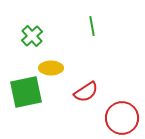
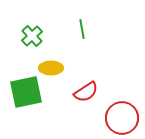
green line: moved 10 px left, 3 px down
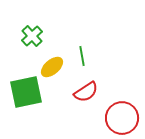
green line: moved 27 px down
yellow ellipse: moved 1 px right, 1 px up; rotated 40 degrees counterclockwise
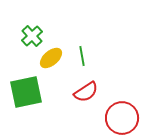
yellow ellipse: moved 1 px left, 9 px up
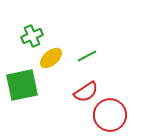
green cross: rotated 20 degrees clockwise
green line: moved 5 px right; rotated 72 degrees clockwise
green square: moved 4 px left, 7 px up
red circle: moved 12 px left, 3 px up
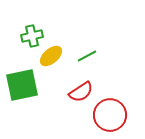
green cross: rotated 10 degrees clockwise
yellow ellipse: moved 2 px up
red semicircle: moved 5 px left
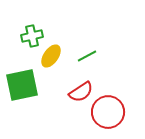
yellow ellipse: rotated 15 degrees counterclockwise
red circle: moved 2 px left, 3 px up
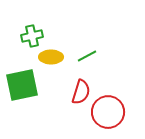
yellow ellipse: moved 1 px down; rotated 55 degrees clockwise
red semicircle: rotated 40 degrees counterclockwise
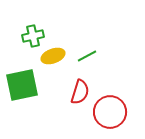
green cross: moved 1 px right
yellow ellipse: moved 2 px right, 1 px up; rotated 20 degrees counterclockwise
red semicircle: moved 1 px left
red circle: moved 2 px right
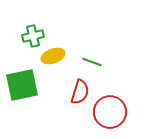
green line: moved 5 px right, 6 px down; rotated 48 degrees clockwise
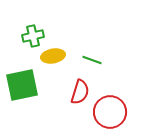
yellow ellipse: rotated 10 degrees clockwise
green line: moved 2 px up
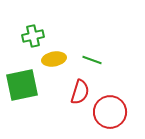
yellow ellipse: moved 1 px right, 3 px down
